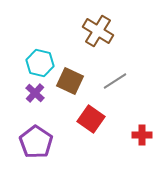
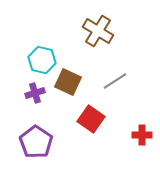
cyan hexagon: moved 2 px right, 3 px up
brown square: moved 2 px left, 1 px down
purple cross: rotated 30 degrees clockwise
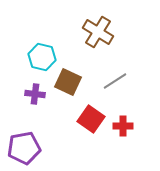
brown cross: moved 1 px down
cyan hexagon: moved 3 px up
purple cross: moved 1 px down; rotated 24 degrees clockwise
red cross: moved 19 px left, 9 px up
purple pentagon: moved 12 px left, 6 px down; rotated 28 degrees clockwise
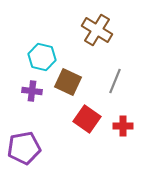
brown cross: moved 1 px left, 2 px up
gray line: rotated 35 degrees counterclockwise
purple cross: moved 3 px left, 3 px up
red square: moved 4 px left
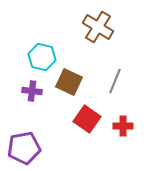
brown cross: moved 1 px right, 3 px up
brown square: moved 1 px right
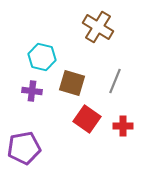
brown square: moved 3 px right, 1 px down; rotated 8 degrees counterclockwise
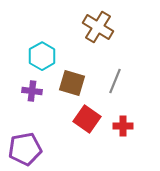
cyan hexagon: moved 1 px up; rotated 16 degrees clockwise
purple pentagon: moved 1 px right, 1 px down
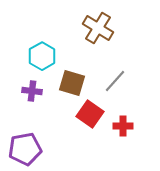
brown cross: moved 1 px down
gray line: rotated 20 degrees clockwise
red square: moved 3 px right, 5 px up
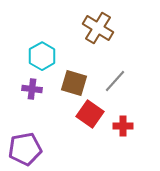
brown square: moved 2 px right
purple cross: moved 2 px up
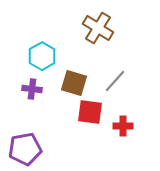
red square: moved 2 px up; rotated 28 degrees counterclockwise
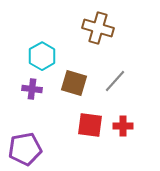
brown cross: rotated 16 degrees counterclockwise
red square: moved 13 px down
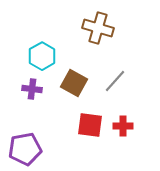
brown square: rotated 12 degrees clockwise
